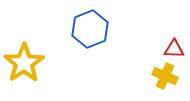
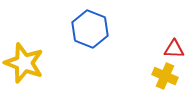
blue hexagon: rotated 18 degrees counterclockwise
yellow star: rotated 18 degrees counterclockwise
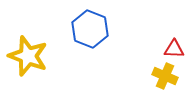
yellow star: moved 4 px right, 7 px up
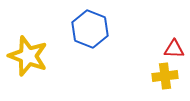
yellow cross: rotated 30 degrees counterclockwise
